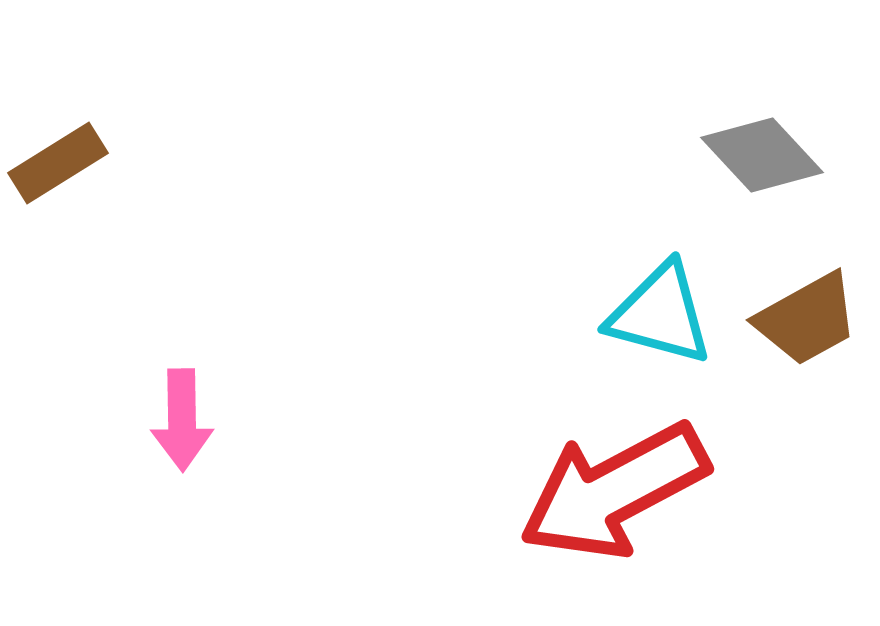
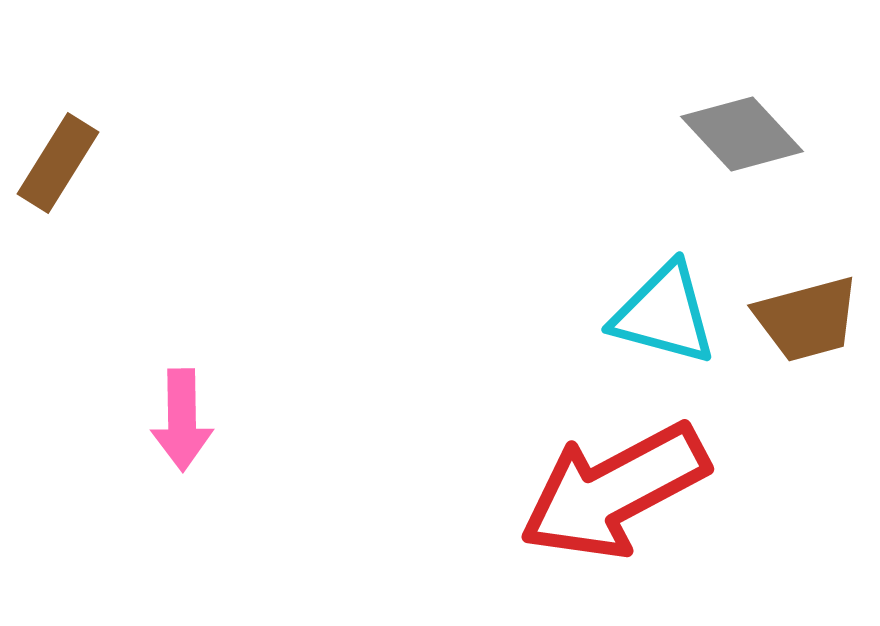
gray diamond: moved 20 px left, 21 px up
brown rectangle: rotated 26 degrees counterclockwise
cyan triangle: moved 4 px right
brown trapezoid: rotated 14 degrees clockwise
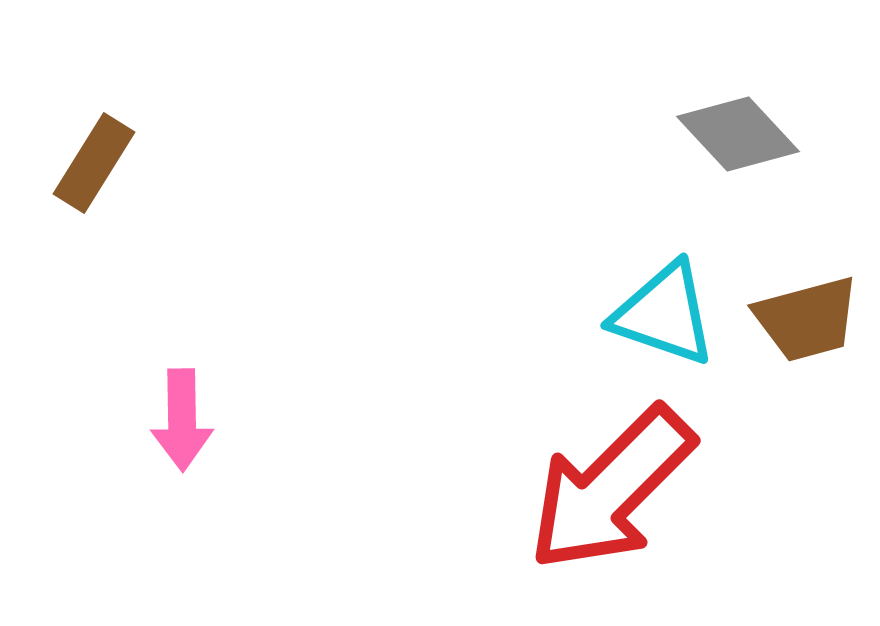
gray diamond: moved 4 px left
brown rectangle: moved 36 px right
cyan triangle: rotated 4 degrees clockwise
red arrow: moved 3 px left, 2 px up; rotated 17 degrees counterclockwise
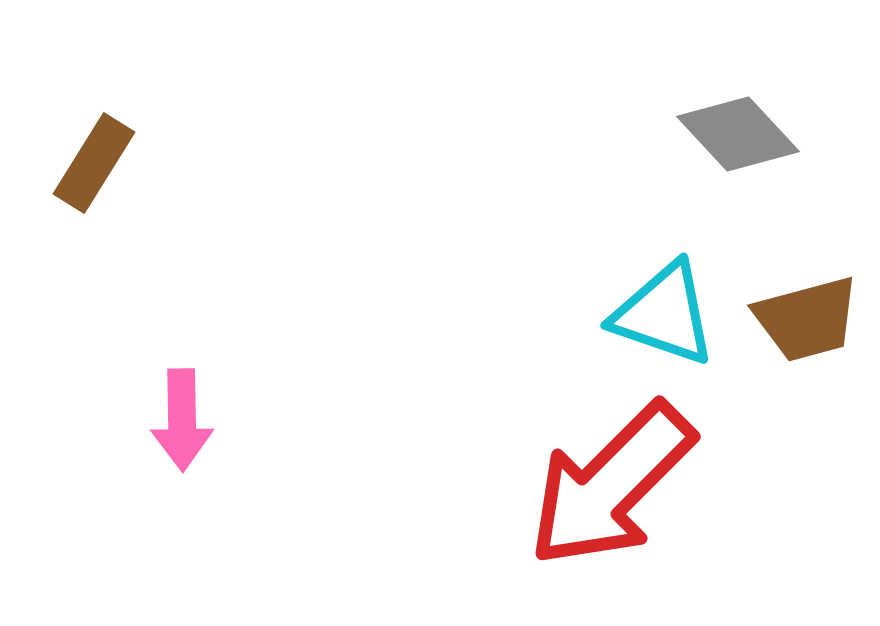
red arrow: moved 4 px up
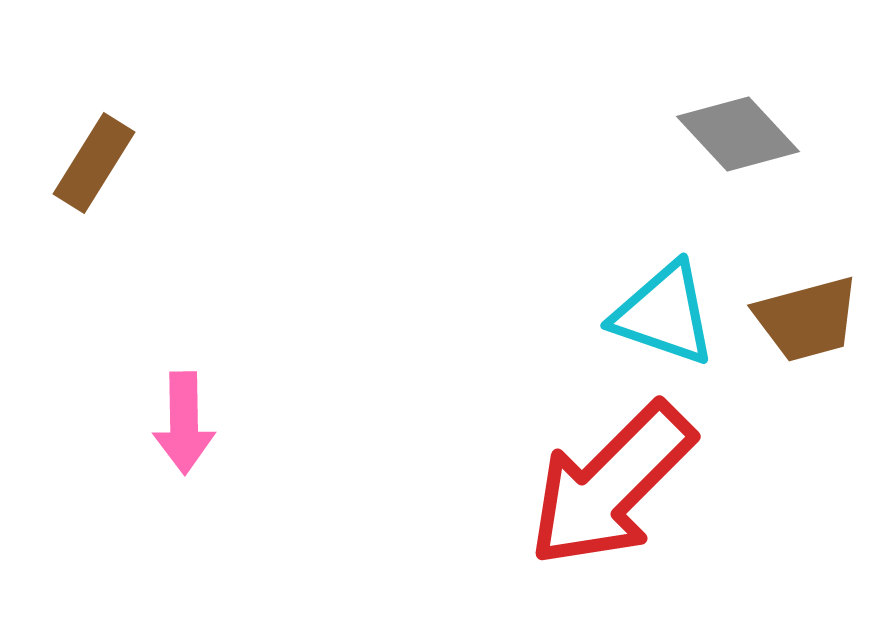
pink arrow: moved 2 px right, 3 px down
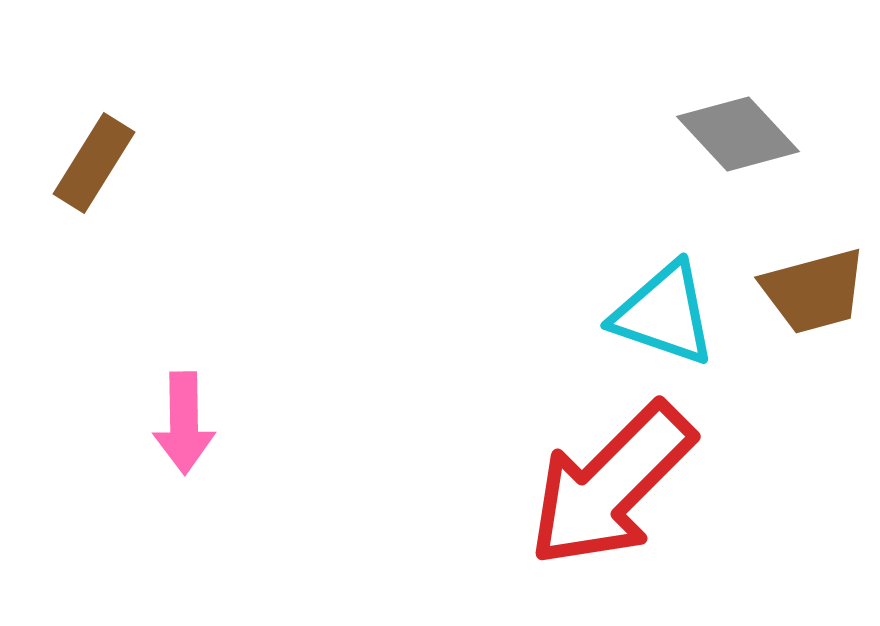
brown trapezoid: moved 7 px right, 28 px up
